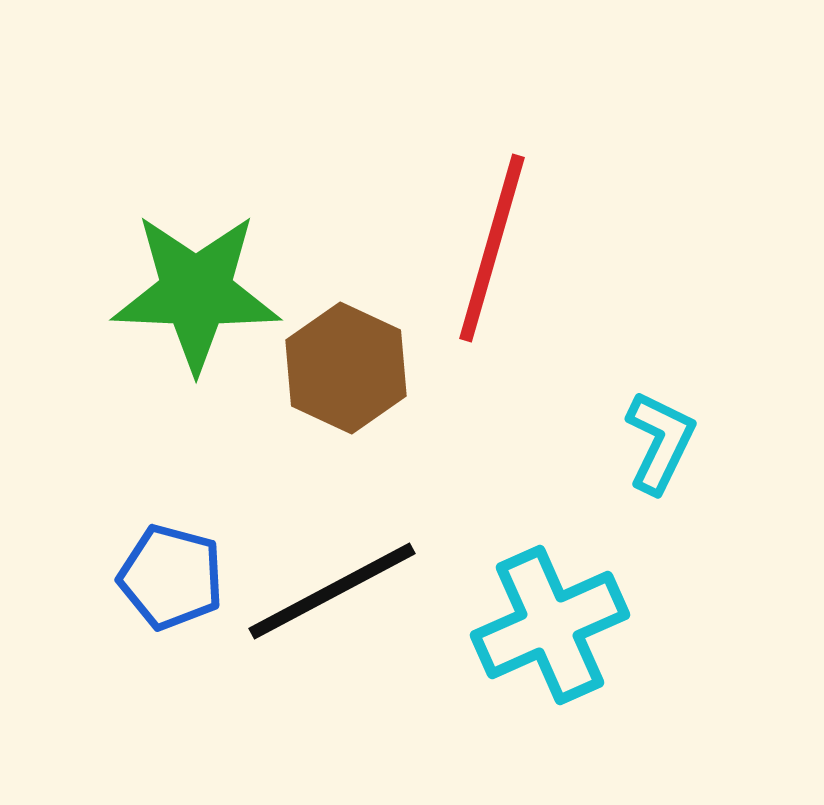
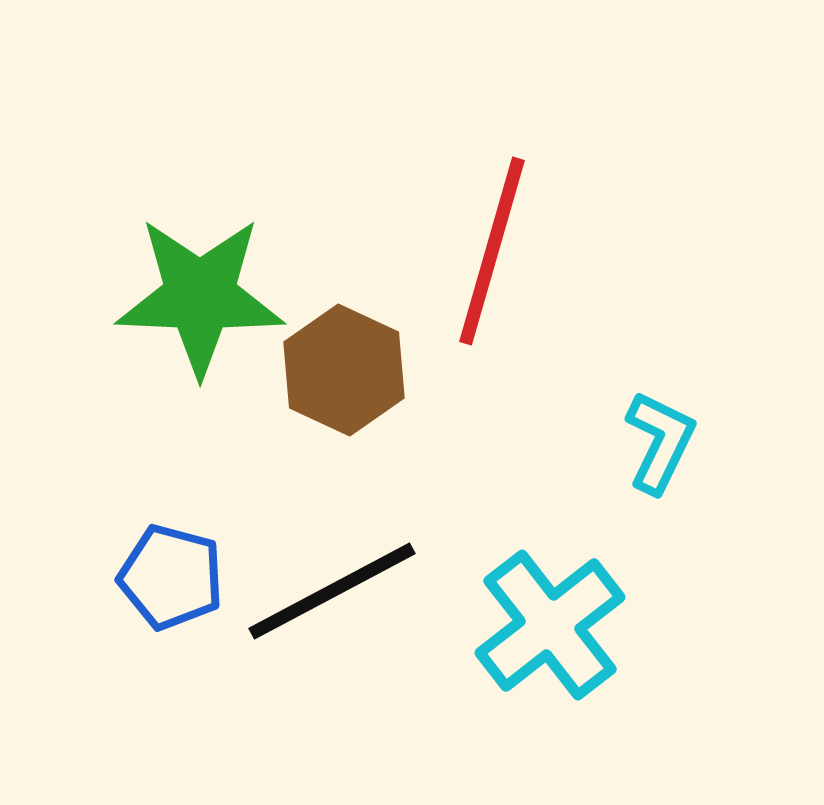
red line: moved 3 px down
green star: moved 4 px right, 4 px down
brown hexagon: moved 2 px left, 2 px down
cyan cross: rotated 14 degrees counterclockwise
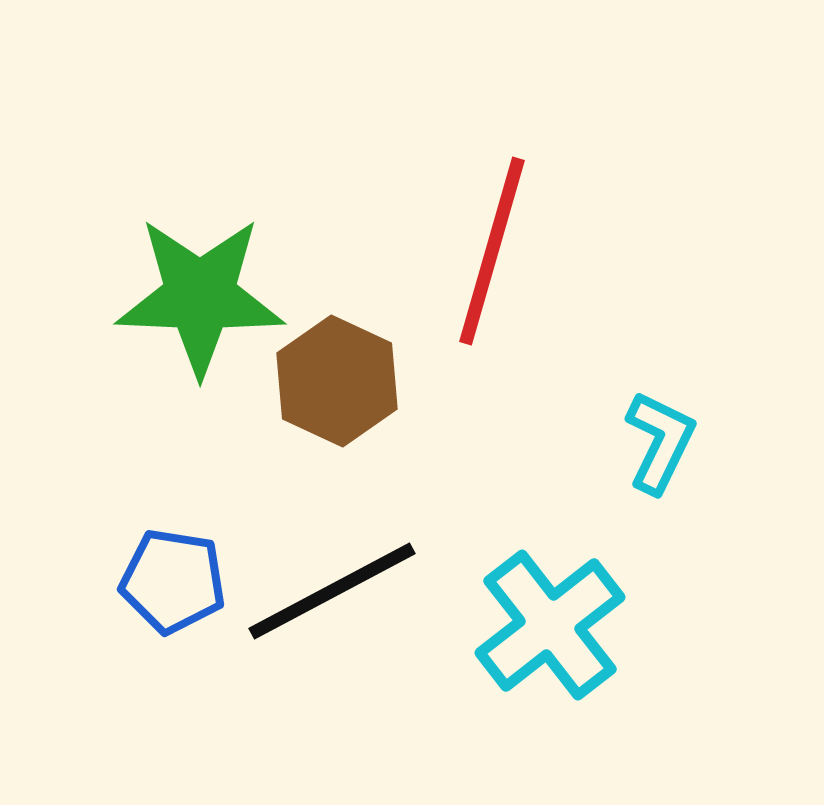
brown hexagon: moved 7 px left, 11 px down
blue pentagon: moved 2 px right, 4 px down; rotated 6 degrees counterclockwise
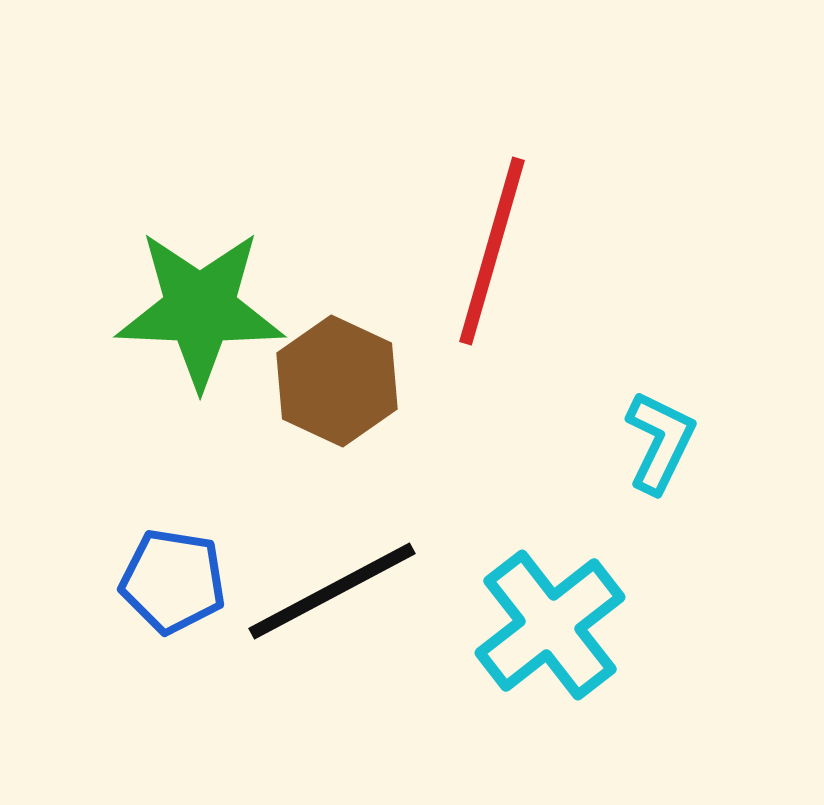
green star: moved 13 px down
